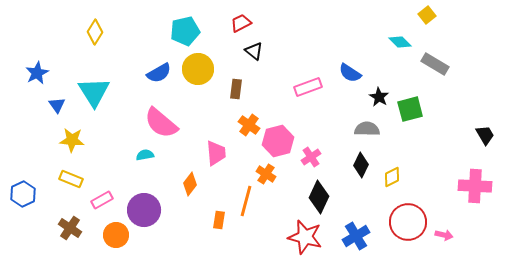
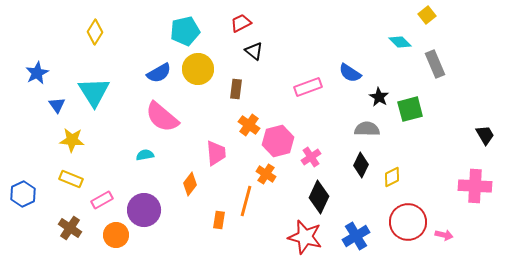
gray rectangle at (435, 64): rotated 36 degrees clockwise
pink semicircle at (161, 123): moved 1 px right, 6 px up
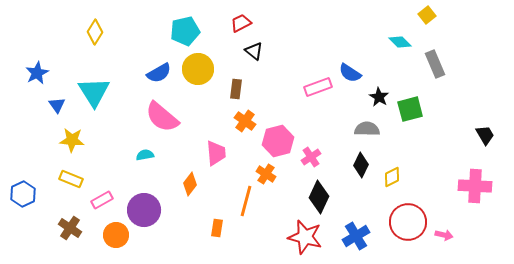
pink rectangle at (308, 87): moved 10 px right
orange cross at (249, 125): moved 4 px left, 4 px up
orange rectangle at (219, 220): moved 2 px left, 8 px down
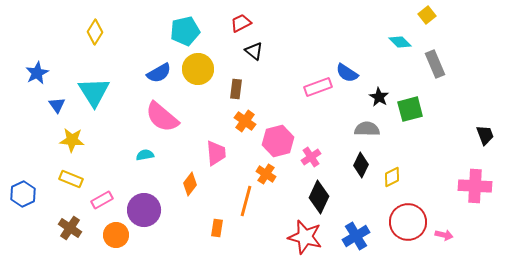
blue semicircle at (350, 73): moved 3 px left
black trapezoid at (485, 135): rotated 10 degrees clockwise
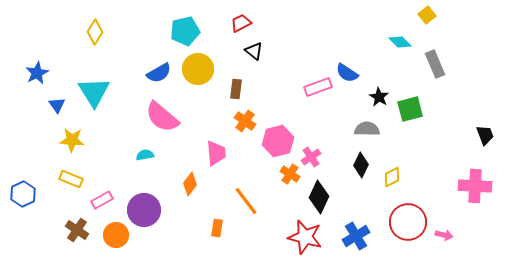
orange cross at (266, 174): moved 24 px right
orange line at (246, 201): rotated 52 degrees counterclockwise
brown cross at (70, 228): moved 7 px right, 2 px down
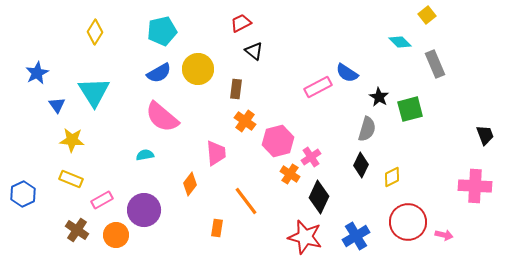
cyan pentagon at (185, 31): moved 23 px left
pink rectangle at (318, 87): rotated 8 degrees counterclockwise
gray semicircle at (367, 129): rotated 105 degrees clockwise
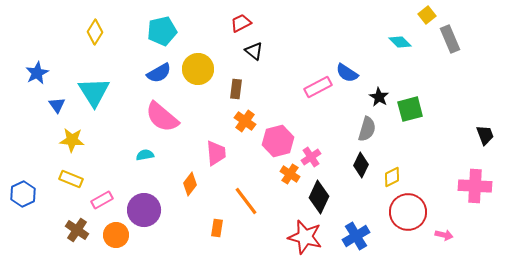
gray rectangle at (435, 64): moved 15 px right, 25 px up
red circle at (408, 222): moved 10 px up
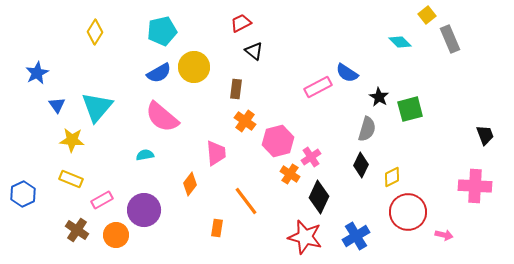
yellow circle at (198, 69): moved 4 px left, 2 px up
cyan triangle at (94, 92): moved 3 px right, 15 px down; rotated 12 degrees clockwise
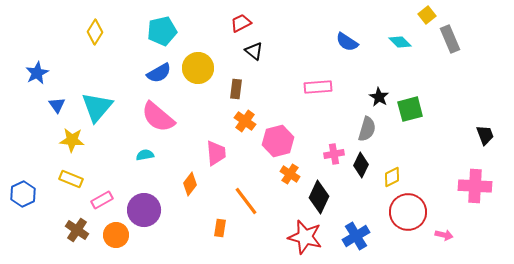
yellow circle at (194, 67): moved 4 px right, 1 px down
blue semicircle at (347, 73): moved 31 px up
pink rectangle at (318, 87): rotated 24 degrees clockwise
pink semicircle at (162, 117): moved 4 px left
pink cross at (311, 157): moved 23 px right, 3 px up; rotated 24 degrees clockwise
orange rectangle at (217, 228): moved 3 px right
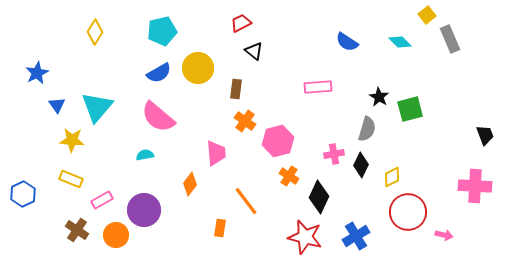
orange cross at (290, 174): moved 1 px left, 2 px down
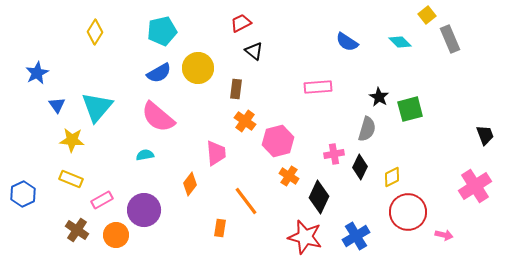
black diamond at (361, 165): moved 1 px left, 2 px down
pink cross at (475, 186): rotated 36 degrees counterclockwise
